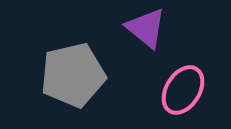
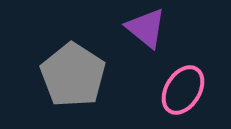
gray pentagon: rotated 26 degrees counterclockwise
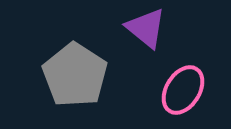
gray pentagon: moved 2 px right
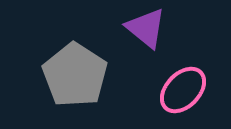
pink ellipse: rotated 12 degrees clockwise
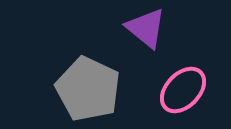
gray pentagon: moved 13 px right, 14 px down; rotated 8 degrees counterclockwise
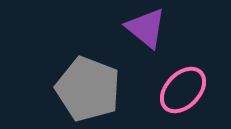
gray pentagon: rotated 4 degrees counterclockwise
